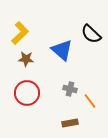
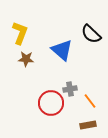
yellow L-shape: rotated 25 degrees counterclockwise
gray cross: rotated 24 degrees counterclockwise
red circle: moved 24 px right, 10 px down
brown rectangle: moved 18 px right, 2 px down
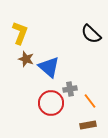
blue triangle: moved 13 px left, 17 px down
brown star: rotated 14 degrees clockwise
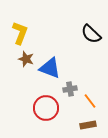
blue triangle: moved 1 px right, 1 px down; rotated 20 degrees counterclockwise
red circle: moved 5 px left, 5 px down
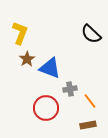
brown star: moved 1 px right; rotated 21 degrees clockwise
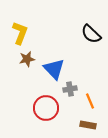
brown star: rotated 21 degrees clockwise
blue triangle: moved 4 px right, 1 px down; rotated 25 degrees clockwise
orange line: rotated 14 degrees clockwise
brown rectangle: rotated 21 degrees clockwise
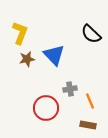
blue triangle: moved 14 px up
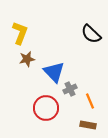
blue triangle: moved 17 px down
gray cross: rotated 16 degrees counterclockwise
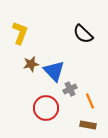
black semicircle: moved 8 px left
brown star: moved 4 px right, 5 px down
blue triangle: moved 1 px up
